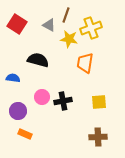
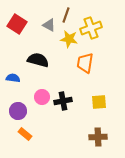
orange rectangle: rotated 16 degrees clockwise
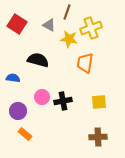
brown line: moved 1 px right, 3 px up
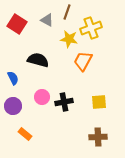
gray triangle: moved 2 px left, 5 px up
orange trapezoid: moved 2 px left, 2 px up; rotated 20 degrees clockwise
blue semicircle: rotated 56 degrees clockwise
black cross: moved 1 px right, 1 px down
purple circle: moved 5 px left, 5 px up
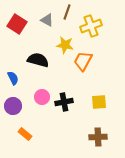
yellow cross: moved 2 px up
yellow star: moved 4 px left, 6 px down
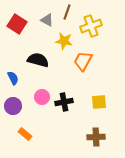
yellow star: moved 1 px left, 4 px up
brown cross: moved 2 px left
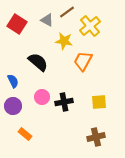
brown line: rotated 35 degrees clockwise
yellow cross: moved 1 px left; rotated 20 degrees counterclockwise
black semicircle: moved 2 px down; rotated 25 degrees clockwise
blue semicircle: moved 3 px down
brown cross: rotated 12 degrees counterclockwise
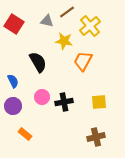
gray triangle: moved 1 px down; rotated 16 degrees counterclockwise
red square: moved 3 px left
black semicircle: rotated 20 degrees clockwise
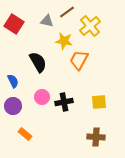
orange trapezoid: moved 4 px left, 1 px up
brown cross: rotated 18 degrees clockwise
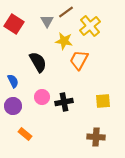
brown line: moved 1 px left
gray triangle: rotated 48 degrees clockwise
yellow square: moved 4 px right, 1 px up
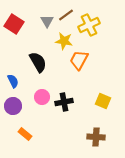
brown line: moved 3 px down
yellow cross: moved 1 px left, 1 px up; rotated 15 degrees clockwise
yellow square: rotated 28 degrees clockwise
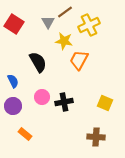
brown line: moved 1 px left, 3 px up
gray triangle: moved 1 px right, 1 px down
yellow square: moved 2 px right, 2 px down
